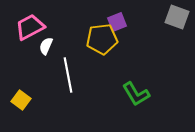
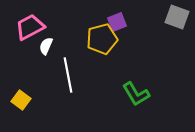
yellow pentagon: rotated 8 degrees counterclockwise
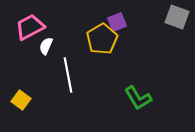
yellow pentagon: rotated 16 degrees counterclockwise
green L-shape: moved 2 px right, 4 px down
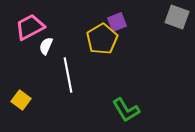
green L-shape: moved 12 px left, 12 px down
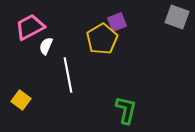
green L-shape: rotated 136 degrees counterclockwise
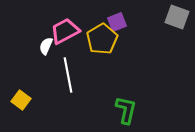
pink trapezoid: moved 35 px right, 4 px down
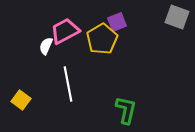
white line: moved 9 px down
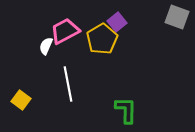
purple square: rotated 18 degrees counterclockwise
green L-shape: rotated 12 degrees counterclockwise
